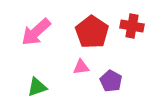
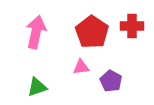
red cross: rotated 10 degrees counterclockwise
pink arrow: rotated 144 degrees clockwise
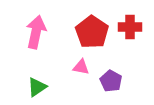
red cross: moved 2 px left, 1 px down
pink triangle: rotated 18 degrees clockwise
green triangle: rotated 15 degrees counterclockwise
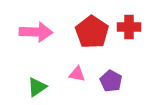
red cross: moved 1 px left
pink arrow: rotated 80 degrees clockwise
pink triangle: moved 4 px left, 7 px down
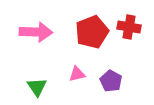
red cross: rotated 10 degrees clockwise
red pentagon: rotated 16 degrees clockwise
pink triangle: rotated 24 degrees counterclockwise
green triangle: rotated 30 degrees counterclockwise
